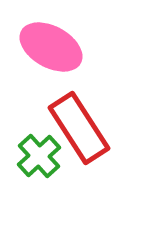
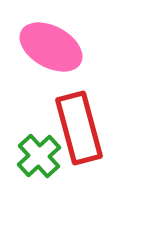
red rectangle: rotated 18 degrees clockwise
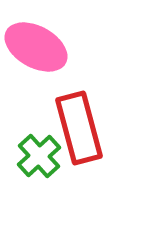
pink ellipse: moved 15 px left
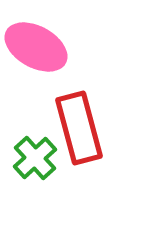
green cross: moved 4 px left, 2 px down
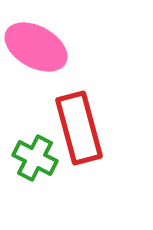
green cross: rotated 21 degrees counterclockwise
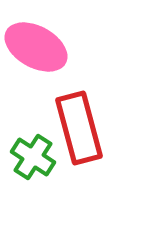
green cross: moved 2 px left, 1 px up; rotated 6 degrees clockwise
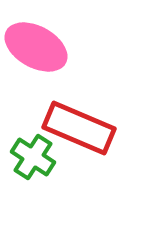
red rectangle: rotated 52 degrees counterclockwise
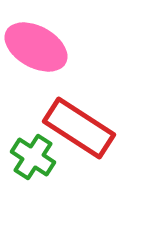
red rectangle: rotated 10 degrees clockwise
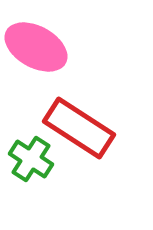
green cross: moved 2 px left, 2 px down
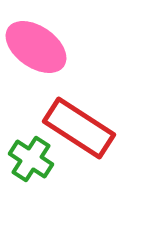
pink ellipse: rotated 6 degrees clockwise
